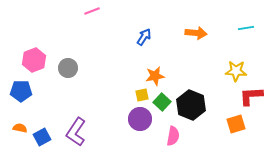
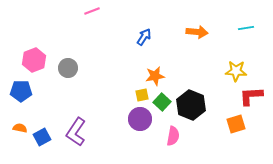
orange arrow: moved 1 px right, 1 px up
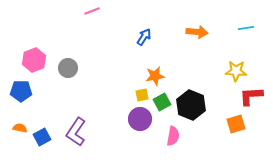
green square: rotated 18 degrees clockwise
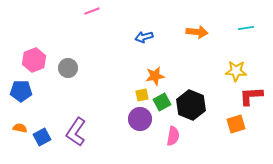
blue arrow: rotated 138 degrees counterclockwise
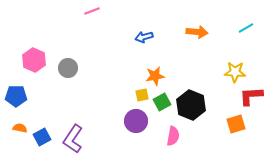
cyan line: rotated 21 degrees counterclockwise
pink hexagon: rotated 15 degrees counterclockwise
yellow star: moved 1 px left, 1 px down
blue pentagon: moved 5 px left, 5 px down
purple circle: moved 4 px left, 2 px down
purple L-shape: moved 3 px left, 7 px down
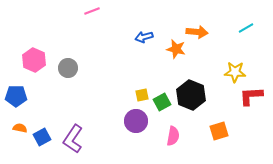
orange star: moved 21 px right, 27 px up; rotated 24 degrees clockwise
black hexagon: moved 10 px up
orange square: moved 17 px left, 7 px down
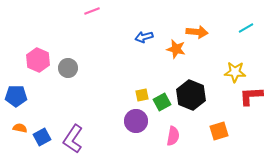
pink hexagon: moved 4 px right
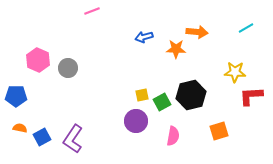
orange star: rotated 12 degrees counterclockwise
black hexagon: rotated 24 degrees clockwise
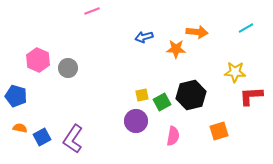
blue pentagon: rotated 15 degrees clockwise
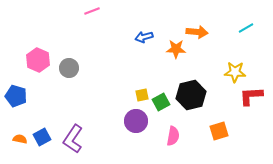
gray circle: moved 1 px right
green square: moved 1 px left
orange semicircle: moved 11 px down
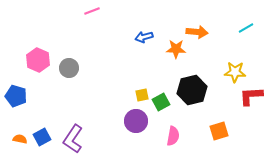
black hexagon: moved 1 px right, 5 px up
